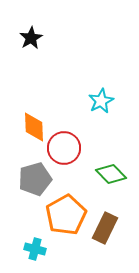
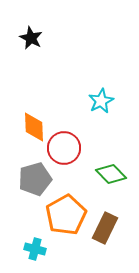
black star: rotated 15 degrees counterclockwise
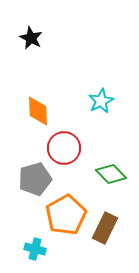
orange diamond: moved 4 px right, 16 px up
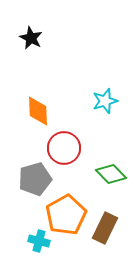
cyan star: moved 4 px right; rotated 10 degrees clockwise
cyan cross: moved 4 px right, 8 px up
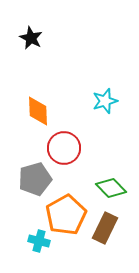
green diamond: moved 14 px down
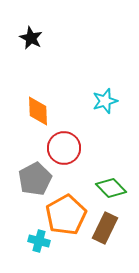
gray pentagon: rotated 12 degrees counterclockwise
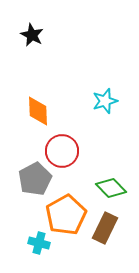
black star: moved 1 px right, 3 px up
red circle: moved 2 px left, 3 px down
cyan cross: moved 2 px down
